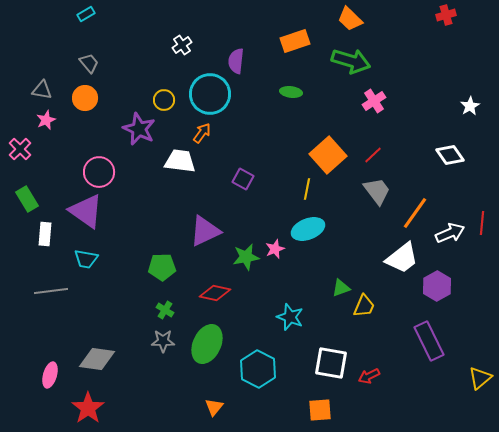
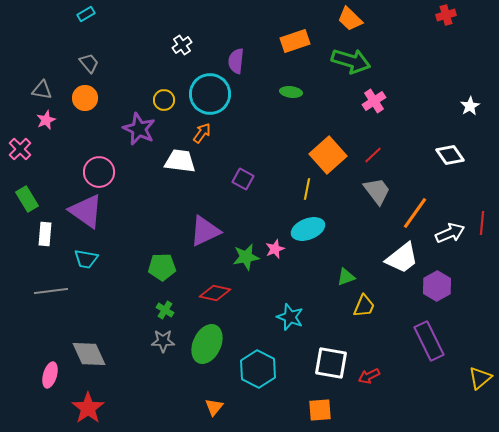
green triangle at (341, 288): moved 5 px right, 11 px up
gray diamond at (97, 359): moved 8 px left, 5 px up; rotated 57 degrees clockwise
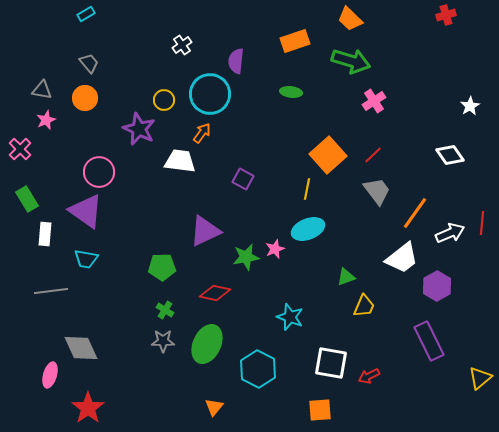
gray diamond at (89, 354): moved 8 px left, 6 px up
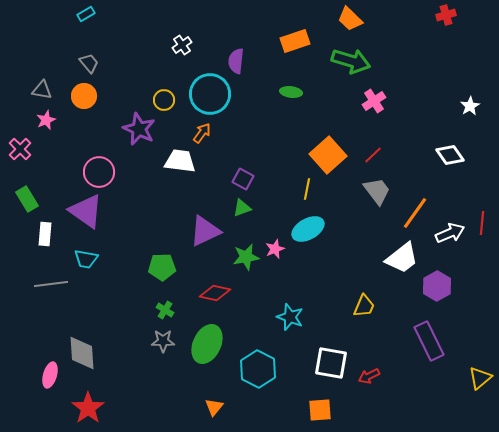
orange circle at (85, 98): moved 1 px left, 2 px up
cyan ellipse at (308, 229): rotated 8 degrees counterclockwise
green triangle at (346, 277): moved 104 px left, 69 px up
gray line at (51, 291): moved 7 px up
gray diamond at (81, 348): moved 1 px right, 5 px down; rotated 21 degrees clockwise
